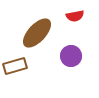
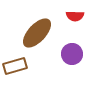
red semicircle: rotated 12 degrees clockwise
purple circle: moved 1 px right, 2 px up
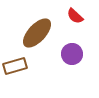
red semicircle: rotated 42 degrees clockwise
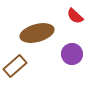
brown ellipse: rotated 32 degrees clockwise
brown rectangle: rotated 25 degrees counterclockwise
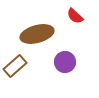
brown ellipse: moved 1 px down
purple circle: moved 7 px left, 8 px down
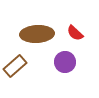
red semicircle: moved 17 px down
brown ellipse: rotated 12 degrees clockwise
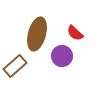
brown ellipse: rotated 72 degrees counterclockwise
purple circle: moved 3 px left, 6 px up
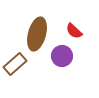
red semicircle: moved 1 px left, 2 px up
brown rectangle: moved 2 px up
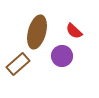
brown ellipse: moved 2 px up
brown rectangle: moved 3 px right
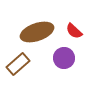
brown ellipse: rotated 56 degrees clockwise
purple circle: moved 2 px right, 2 px down
